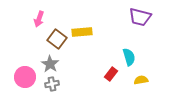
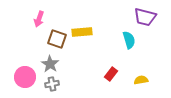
purple trapezoid: moved 5 px right
brown square: rotated 18 degrees counterclockwise
cyan semicircle: moved 17 px up
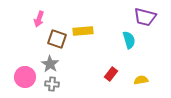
yellow rectangle: moved 1 px right, 1 px up
gray cross: rotated 16 degrees clockwise
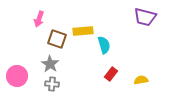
cyan semicircle: moved 25 px left, 5 px down
pink circle: moved 8 px left, 1 px up
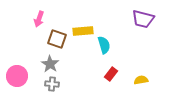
purple trapezoid: moved 2 px left, 2 px down
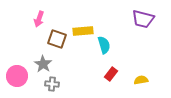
gray star: moved 7 px left
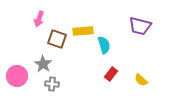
purple trapezoid: moved 3 px left, 7 px down
yellow semicircle: rotated 128 degrees counterclockwise
